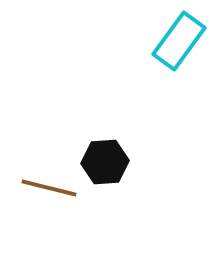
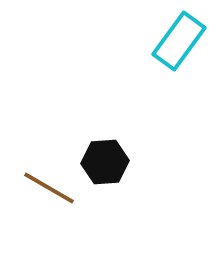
brown line: rotated 16 degrees clockwise
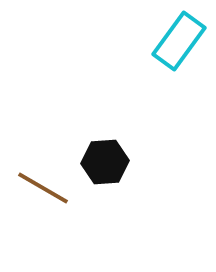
brown line: moved 6 px left
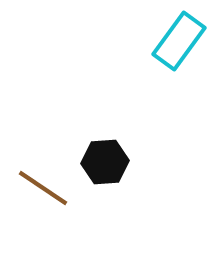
brown line: rotated 4 degrees clockwise
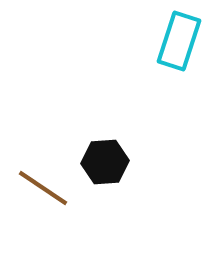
cyan rectangle: rotated 18 degrees counterclockwise
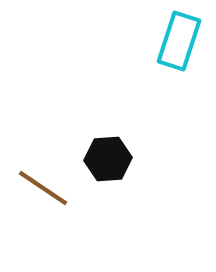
black hexagon: moved 3 px right, 3 px up
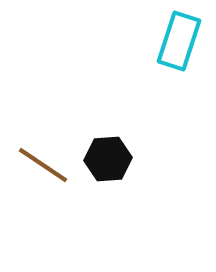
brown line: moved 23 px up
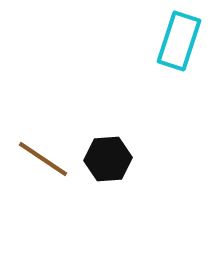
brown line: moved 6 px up
